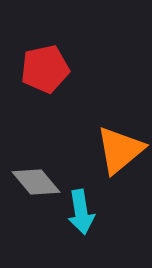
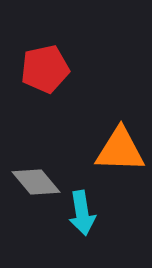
orange triangle: rotated 42 degrees clockwise
cyan arrow: moved 1 px right, 1 px down
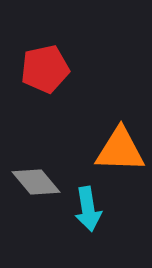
cyan arrow: moved 6 px right, 4 px up
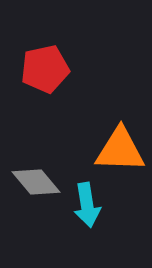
cyan arrow: moved 1 px left, 4 px up
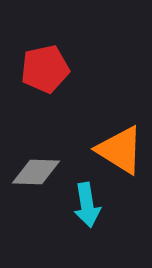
orange triangle: rotated 30 degrees clockwise
gray diamond: moved 10 px up; rotated 48 degrees counterclockwise
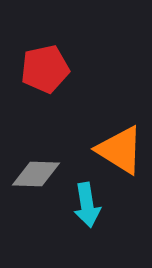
gray diamond: moved 2 px down
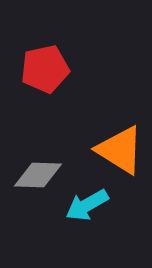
gray diamond: moved 2 px right, 1 px down
cyan arrow: rotated 69 degrees clockwise
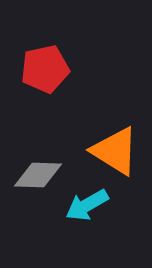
orange triangle: moved 5 px left, 1 px down
